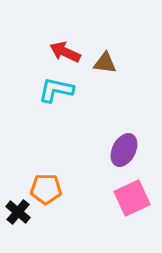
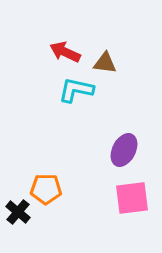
cyan L-shape: moved 20 px right
pink square: rotated 18 degrees clockwise
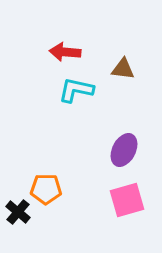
red arrow: rotated 20 degrees counterclockwise
brown triangle: moved 18 px right, 6 px down
pink square: moved 5 px left, 2 px down; rotated 9 degrees counterclockwise
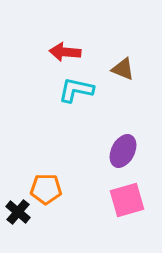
brown triangle: rotated 15 degrees clockwise
purple ellipse: moved 1 px left, 1 px down
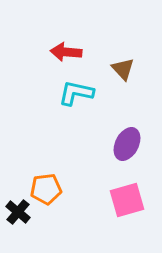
red arrow: moved 1 px right
brown triangle: rotated 25 degrees clockwise
cyan L-shape: moved 3 px down
purple ellipse: moved 4 px right, 7 px up
orange pentagon: rotated 8 degrees counterclockwise
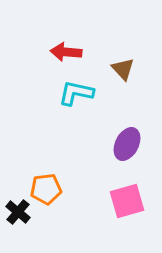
pink square: moved 1 px down
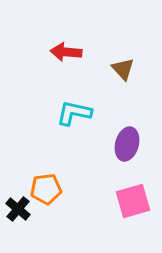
cyan L-shape: moved 2 px left, 20 px down
purple ellipse: rotated 12 degrees counterclockwise
pink square: moved 6 px right
black cross: moved 3 px up
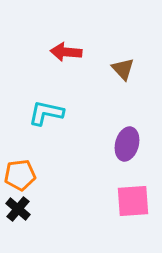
cyan L-shape: moved 28 px left
orange pentagon: moved 26 px left, 14 px up
pink square: rotated 12 degrees clockwise
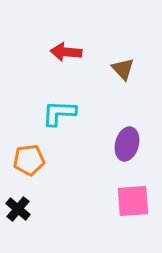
cyan L-shape: moved 13 px right; rotated 9 degrees counterclockwise
orange pentagon: moved 9 px right, 15 px up
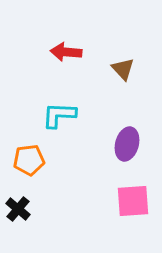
cyan L-shape: moved 2 px down
